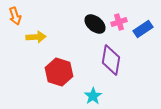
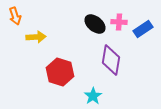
pink cross: rotated 21 degrees clockwise
red hexagon: moved 1 px right
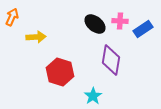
orange arrow: moved 3 px left, 1 px down; rotated 138 degrees counterclockwise
pink cross: moved 1 px right, 1 px up
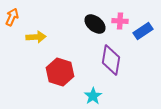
blue rectangle: moved 2 px down
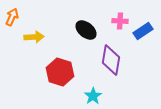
black ellipse: moved 9 px left, 6 px down
yellow arrow: moved 2 px left
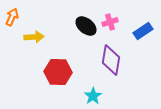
pink cross: moved 10 px left, 1 px down; rotated 21 degrees counterclockwise
black ellipse: moved 4 px up
red hexagon: moved 2 px left; rotated 16 degrees counterclockwise
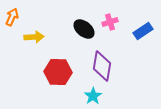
black ellipse: moved 2 px left, 3 px down
purple diamond: moved 9 px left, 6 px down
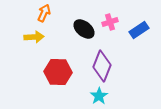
orange arrow: moved 32 px right, 4 px up
blue rectangle: moved 4 px left, 1 px up
purple diamond: rotated 12 degrees clockwise
cyan star: moved 6 px right
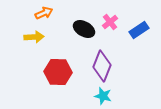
orange arrow: rotated 42 degrees clockwise
pink cross: rotated 21 degrees counterclockwise
black ellipse: rotated 10 degrees counterclockwise
cyan star: moved 4 px right; rotated 24 degrees counterclockwise
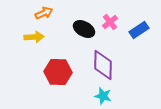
purple diamond: moved 1 px right, 1 px up; rotated 20 degrees counterclockwise
